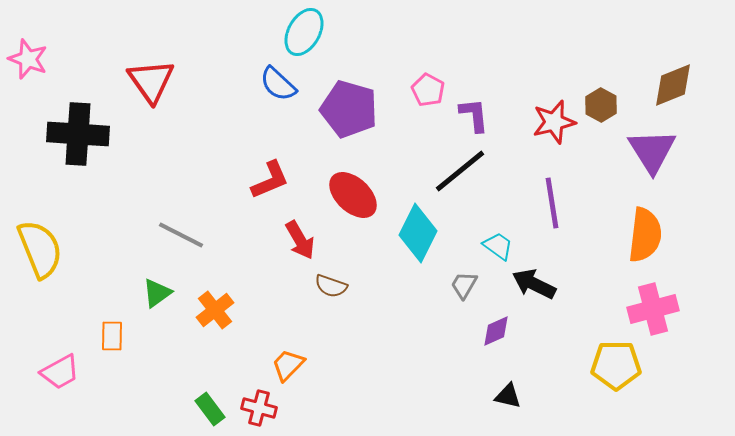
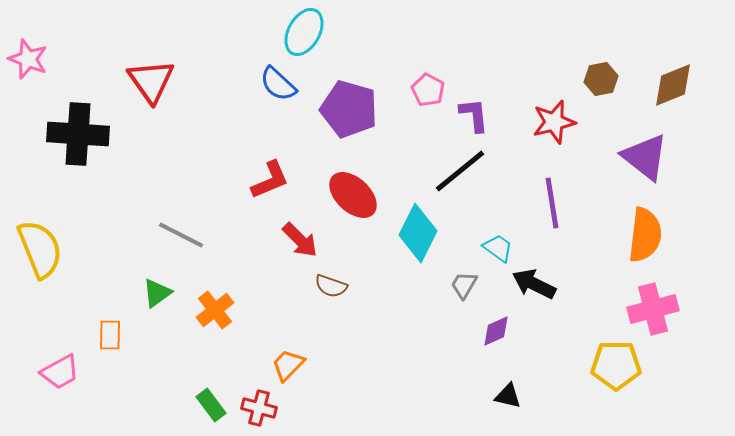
brown hexagon: moved 26 px up; rotated 20 degrees clockwise
purple triangle: moved 7 px left, 6 px down; rotated 20 degrees counterclockwise
red arrow: rotated 15 degrees counterclockwise
cyan trapezoid: moved 2 px down
orange rectangle: moved 2 px left, 1 px up
green rectangle: moved 1 px right, 4 px up
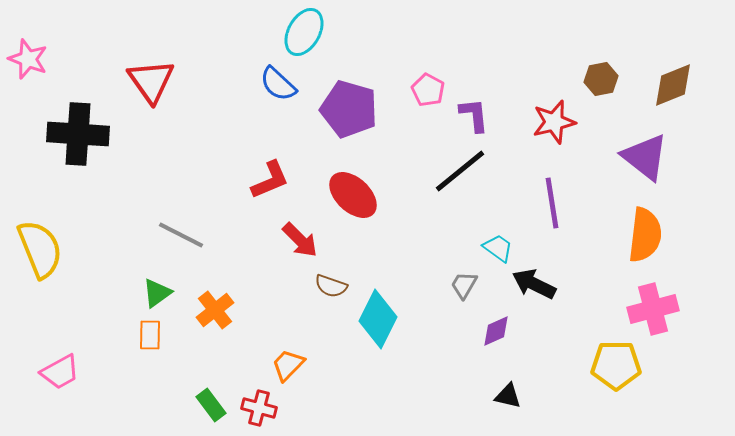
cyan diamond: moved 40 px left, 86 px down
orange rectangle: moved 40 px right
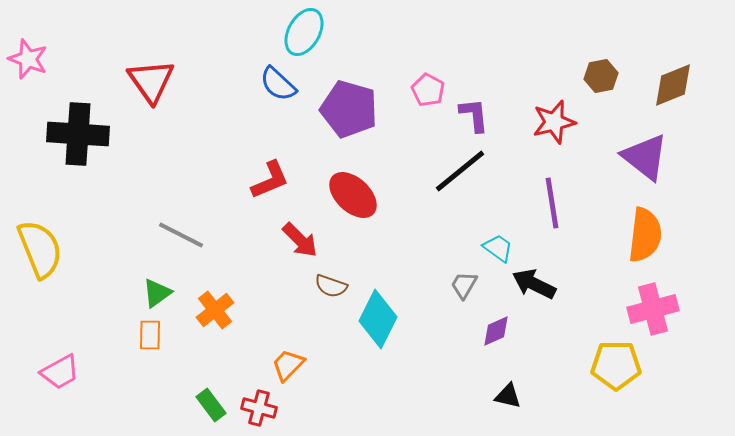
brown hexagon: moved 3 px up
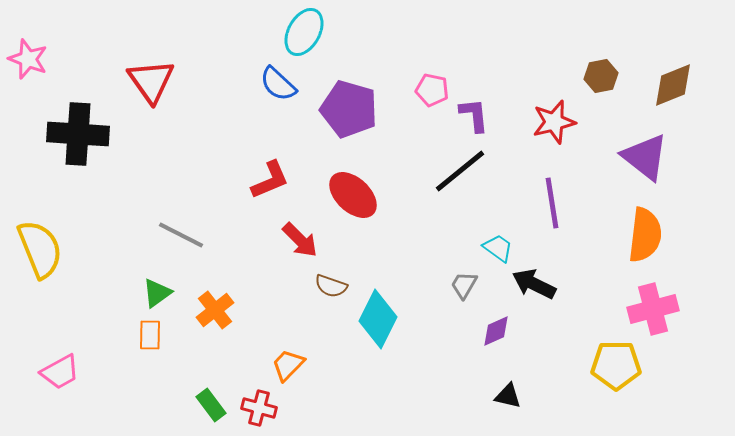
pink pentagon: moved 4 px right; rotated 16 degrees counterclockwise
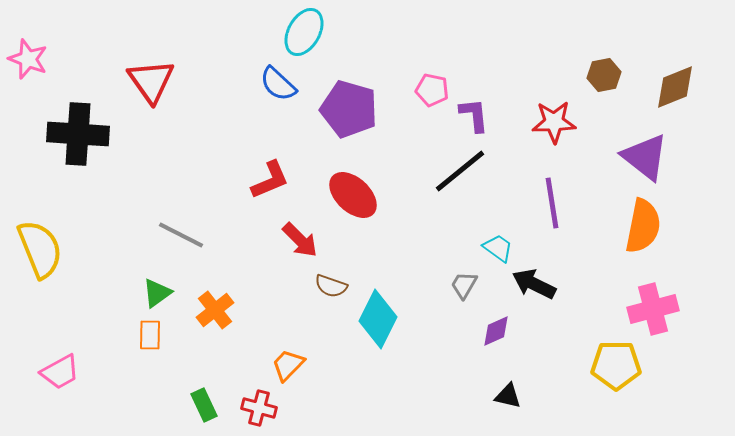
brown hexagon: moved 3 px right, 1 px up
brown diamond: moved 2 px right, 2 px down
red star: rotated 12 degrees clockwise
orange semicircle: moved 2 px left, 9 px up; rotated 4 degrees clockwise
green rectangle: moved 7 px left; rotated 12 degrees clockwise
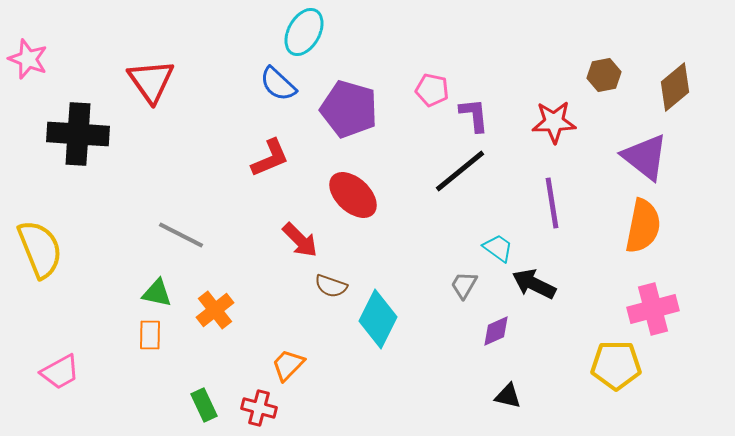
brown diamond: rotated 18 degrees counterclockwise
red L-shape: moved 22 px up
green triangle: rotated 48 degrees clockwise
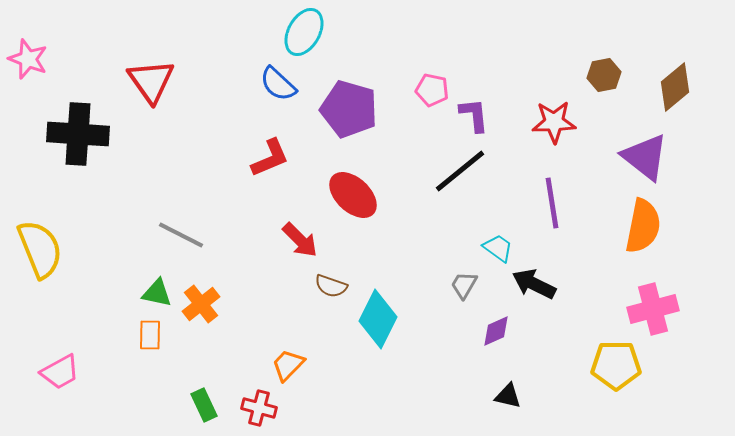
orange cross: moved 14 px left, 6 px up
